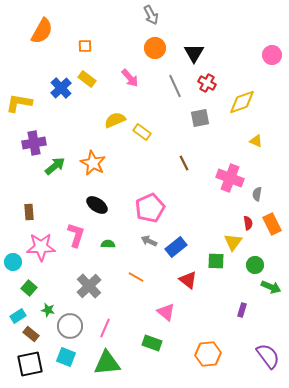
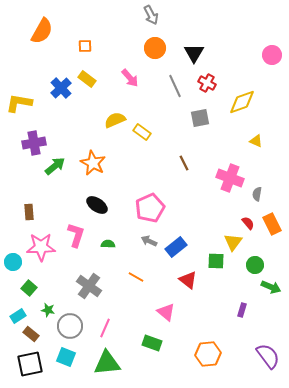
red semicircle at (248, 223): rotated 32 degrees counterclockwise
gray cross at (89, 286): rotated 10 degrees counterclockwise
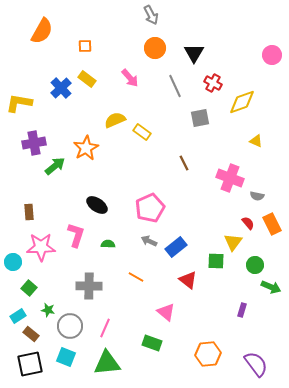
red cross at (207, 83): moved 6 px right
orange star at (93, 163): moved 7 px left, 15 px up; rotated 15 degrees clockwise
gray semicircle at (257, 194): moved 2 px down; rotated 88 degrees counterclockwise
gray cross at (89, 286): rotated 35 degrees counterclockwise
purple semicircle at (268, 356): moved 12 px left, 8 px down
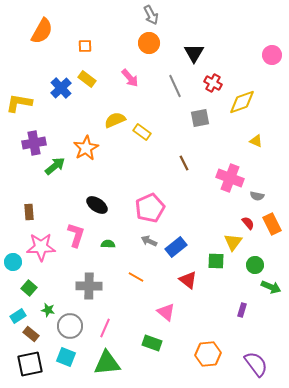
orange circle at (155, 48): moved 6 px left, 5 px up
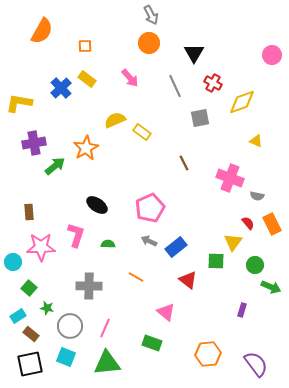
green star at (48, 310): moved 1 px left, 2 px up
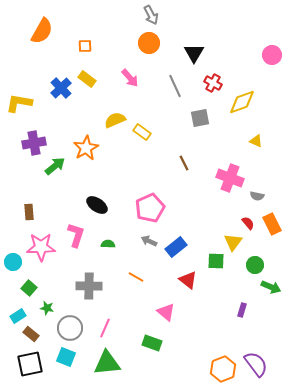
gray circle at (70, 326): moved 2 px down
orange hexagon at (208, 354): moved 15 px right, 15 px down; rotated 15 degrees counterclockwise
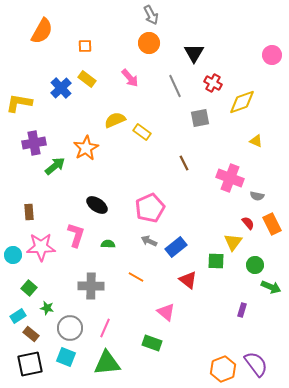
cyan circle at (13, 262): moved 7 px up
gray cross at (89, 286): moved 2 px right
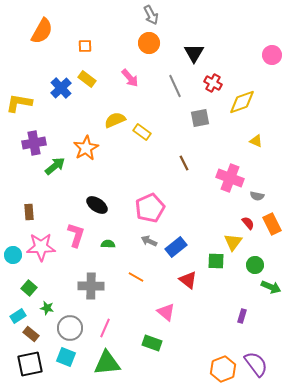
purple rectangle at (242, 310): moved 6 px down
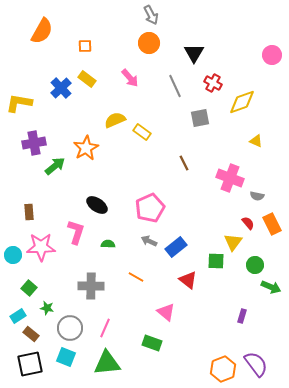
pink L-shape at (76, 235): moved 3 px up
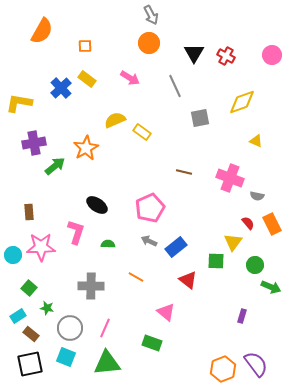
pink arrow at (130, 78): rotated 18 degrees counterclockwise
red cross at (213, 83): moved 13 px right, 27 px up
brown line at (184, 163): moved 9 px down; rotated 49 degrees counterclockwise
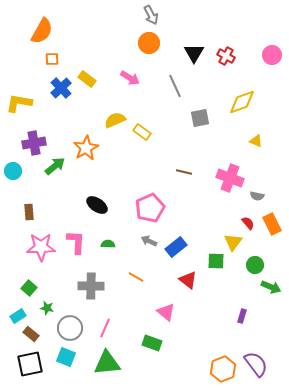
orange square at (85, 46): moved 33 px left, 13 px down
pink L-shape at (76, 232): moved 10 px down; rotated 15 degrees counterclockwise
cyan circle at (13, 255): moved 84 px up
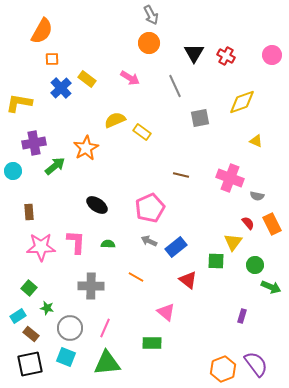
brown line at (184, 172): moved 3 px left, 3 px down
green rectangle at (152, 343): rotated 18 degrees counterclockwise
